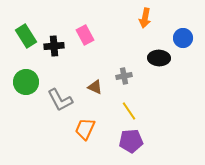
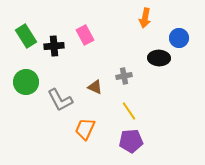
blue circle: moved 4 px left
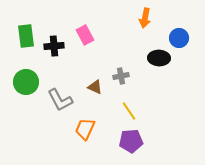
green rectangle: rotated 25 degrees clockwise
gray cross: moved 3 px left
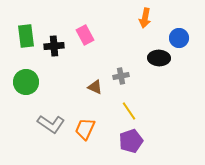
gray L-shape: moved 9 px left, 24 px down; rotated 28 degrees counterclockwise
purple pentagon: rotated 15 degrees counterclockwise
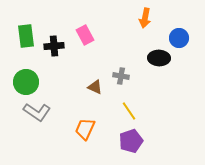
gray cross: rotated 21 degrees clockwise
gray L-shape: moved 14 px left, 12 px up
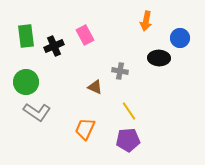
orange arrow: moved 1 px right, 3 px down
blue circle: moved 1 px right
black cross: rotated 18 degrees counterclockwise
gray cross: moved 1 px left, 5 px up
purple pentagon: moved 3 px left, 1 px up; rotated 15 degrees clockwise
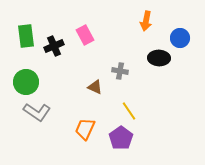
purple pentagon: moved 7 px left, 2 px up; rotated 30 degrees counterclockwise
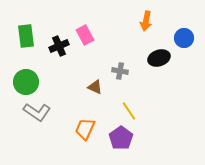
blue circle: moved 4 px right
black cross: moved 5 px right
black ellipse: rotated 20 degrees counterclockwise
